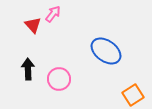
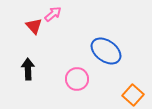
pink arrow: rotated 12 degrees clockwise
red triangle: moved 1 px right, 1 px down
pink circle: moved 18 px right
orange square: rotated 15 degrees counterclockwise
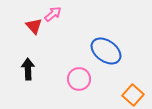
pink circle: moved 2 px right
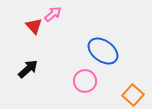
blue ellipse: moved 3 px left
black arrow: rotated 50 degrees clockwise
pink circle: moved 6 px right, 2 px down
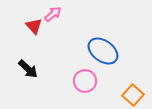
black arrow: rotated 85 degrees clockwise
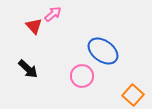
pink circle: moved 3 px left, 5 px up
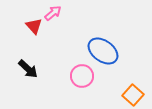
pink arrow: moved 1 px up
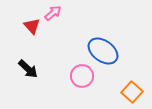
red triangle: moved 2 px left
orange square: moved 1 px left, 3 px up
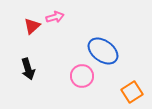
pink arrow: moved 2 px right, 4 px down; rotated 24 degrees clockwise
red triangle: rotated 30 degrees clockwise
black arrow: rotated 30 degrees clockwise
orange square: rotated 15 degrees clockwise
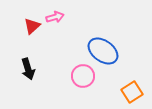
pink circle: moved 1 px right
